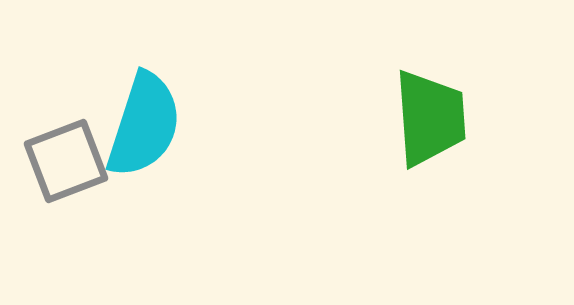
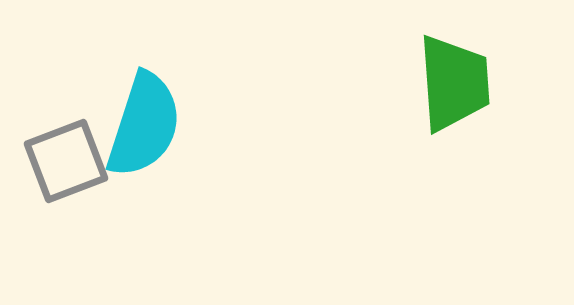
green trapezoid: moved 24 px right, 35 px up
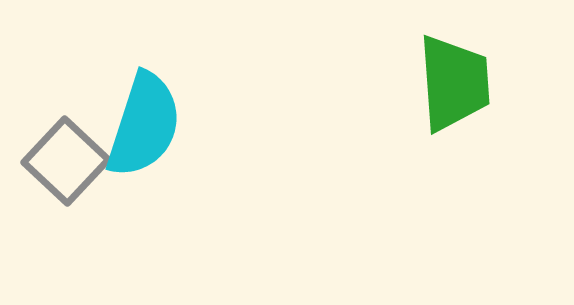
gray square: rotated 26 degrees counterclockwise
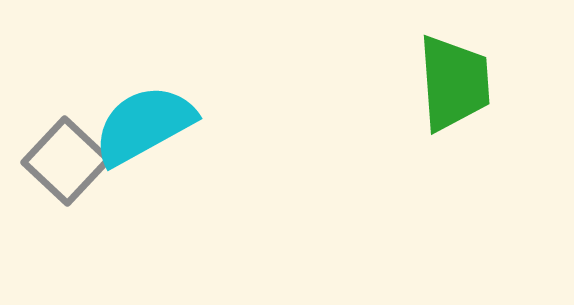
cyan semicircle: rotated 137 degrees counterclockwise
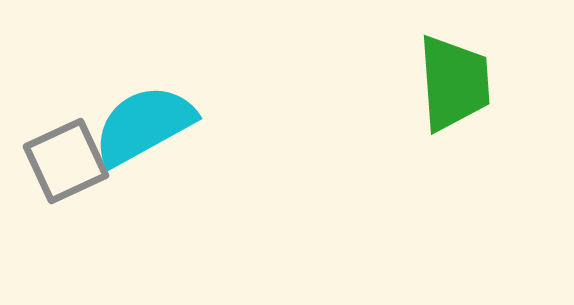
gray square: rotated 22 degrees clockwise
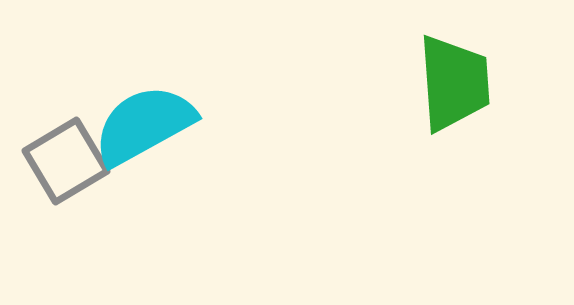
gray square: rotated 6 degrees counterclockwise
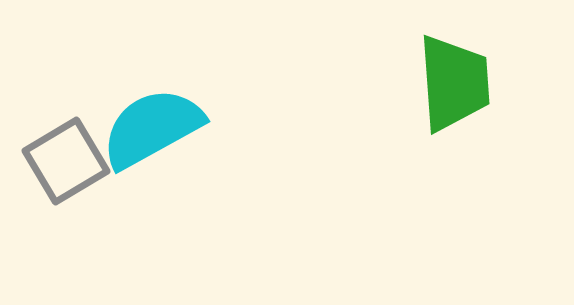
cyan semicircle: moved 8 px right, 3 px down
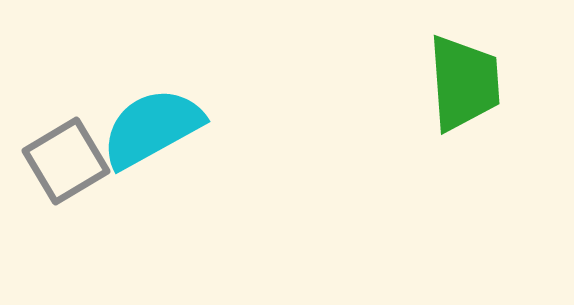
green trapezoid: moved 10 px right
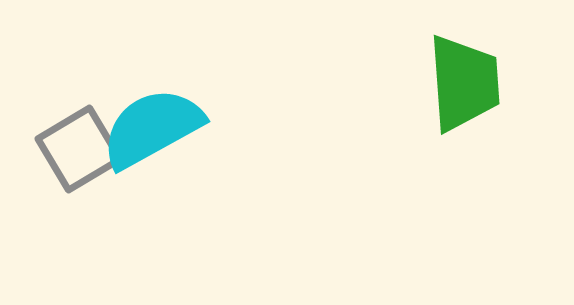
gray square: moved 13 px right, 12 px up
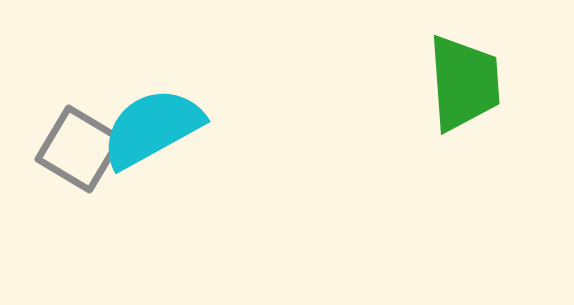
gray square: rotated 28 degrees counterclockwise
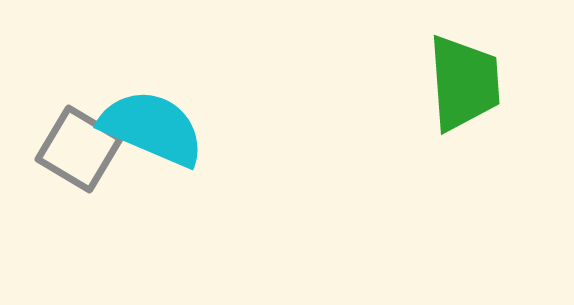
cyan semicircle: rotated 52 degrees clockwise
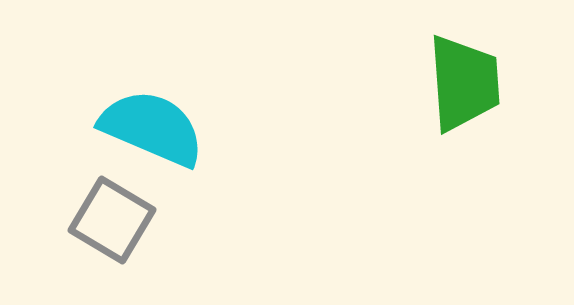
gray square: moved 33 px right, 71 px down
